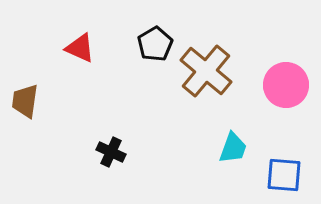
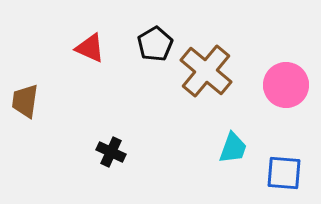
red triangle: moved 10 px right
blue square: moved 2 px up
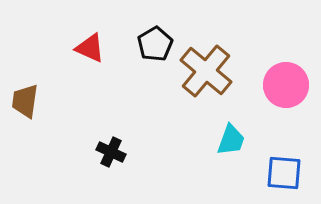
cyan trapezoid: moved 2 px left, 8 px up
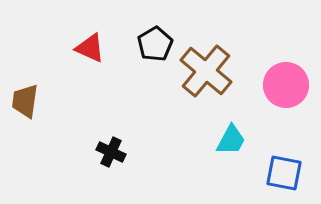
cyan trapezoid: rotated 8 degrees clockwise
blue square: rotated 6 degrees clockwise
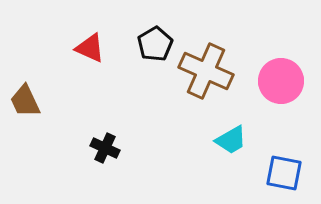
brown cross: rotated 16 degrees counterclockwise
pink circle: moved 5 px left, 4 px up
brown trapezoid: rotated 33 degrees counterclockwise
cyan trapezoid: rotated 32 degrees clockwise
black cross: moved 6 px left, 4 px up
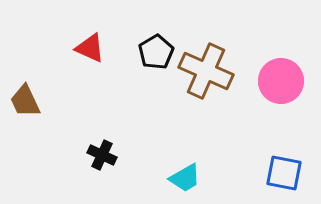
black pentagon: moved 1 px right, 8 px down
cyan trapezoid: moved 46 px left, 38 px down
black cross: moved 3 px left, 7 px down
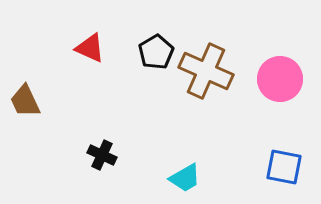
pink circle: moved 1 px left, 2 px up
blue square: moved 6 px up
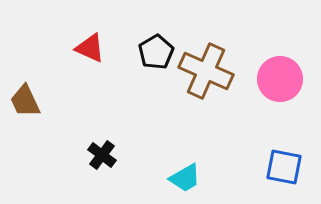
black cross: rotated 12 degrees clockwise
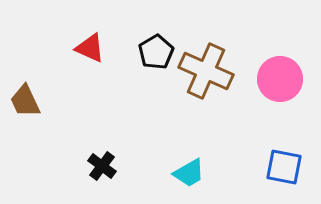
black cross: moved 11 px down
cyan trapezoid: moved 4 px right, 5 px up
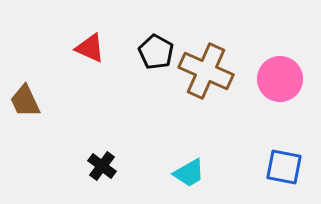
black pentagon: rotated 12 degrees counterclockwise
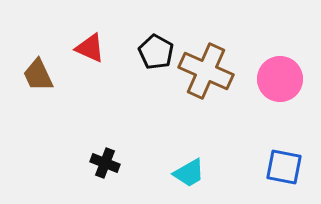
brown trapezoid: moved 13 px right, 26 px up
black cross: moved 3 px right, 3 px up; rotated 16 degrees counterclockwise
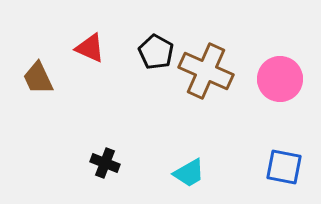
brown trapezoid: moved 3 px down
